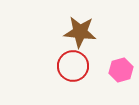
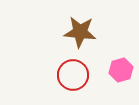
red circle: moved 9 px down
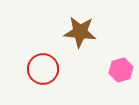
red circle: moved 30 px left, 6 px up
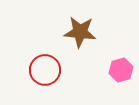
red circle: moved 2 px right, 1 px down
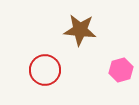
brown star: moved 2 px up
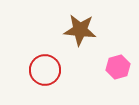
pink hexagon: moved 3 px left, 3 px up
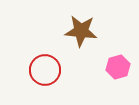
brown star: moved 1 px right, 1 px down
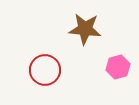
brown star: moved 4 px right, 2 px up
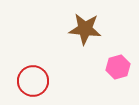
red circle: moved 12 px left, 11 px down
